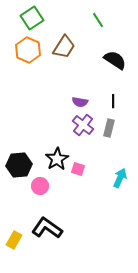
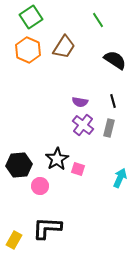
green square: moved 1 px left, 1 px up
black line: rotated 16 degrees counterclockwise
black L-shape: rotated 32 degrees counterclockwise
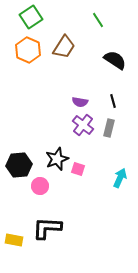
black star: rotated 10 degrees clockwise
yellow rectangle: rotated 72 degrees clockwise
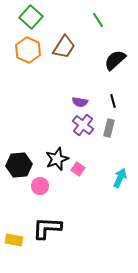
green square: rotated 15 degrees counterclockwise
black semicircle: rotated 75 degrees counterclockwise
pink square: rotated 16 degrees clockwise
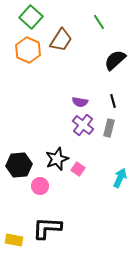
green line: moved 1 px right, 2 px down
brown trapezoid: moved 3 px left, 7 px up
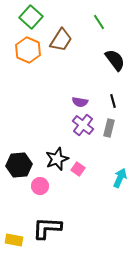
black semicircle: rotated 95 degrees clockwise
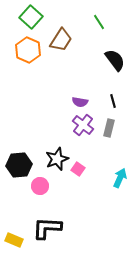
yellow rectangle: rotated 12 degrees clockwise
